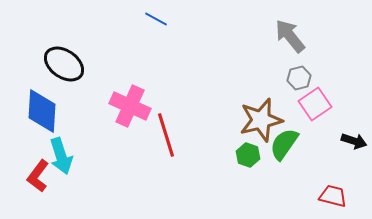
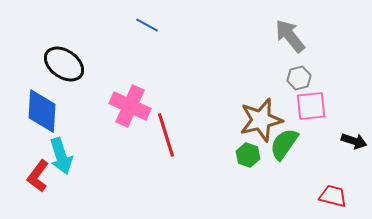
blue line: moved 9 px left, 6 px down
pink square: moved 4 px left, 2 px down; rotated 28 degrees clockwise
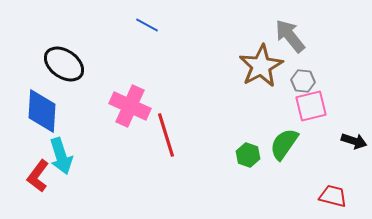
gray hexagon: moved 4 px right, 3 px down; rotated 20 degrees clockwise
pink square: rotated 8 degrees counterclockwise
brown star: moved 54 px up; rotated 15 degrees counterclockwise
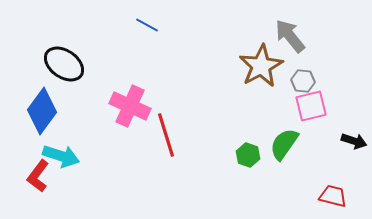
blue diamond: rotated 33 degrees clockwise
cyan arrow: rotated 54 degrees counterclockwise
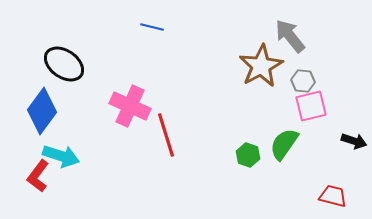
blue line: moved 5 px right, 2 px down; rotated 15 degrees counterclockwise
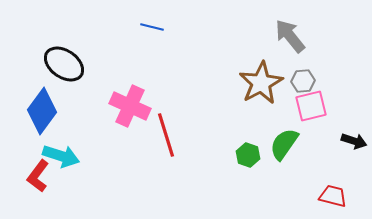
brown star: moved 17 px down
gray hexagon: rotated 10 degrees counterclockwise
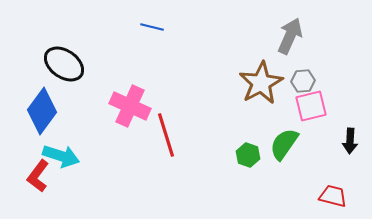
gray arrow: rotated 63 degrees clockwise
black arrow: moved 4 px left; rotated 75 degrees clockwise
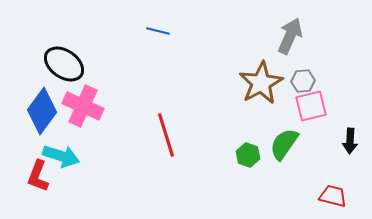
blue line: moved 6 px right, 4 px down
pink cross: moved 47 px left
red L-shape: rotated 16 degrees counterclockwise
